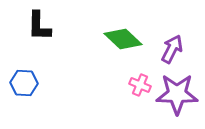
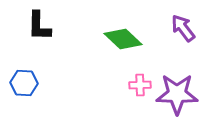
purple arrow: moved 11 px right, 21 px up; rotated 64 degrees counterclockwise
pink cross: rotated 25 degrees counterclockwise
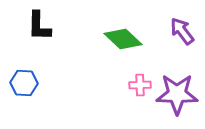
purple arrow: moved 1 px left, 3 px down
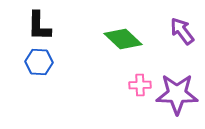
blue hexagon: moved 15 px right, 21 px up
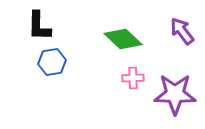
blue hexagon: moved 13 px right; rotated 12 degrees counterclockwise
pink cross: moved 7 px left, 7 px up
purple star: moved 2 px left
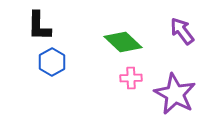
green diamond: moved 3 px down
blue hexagon: rotated 20 degrees counterclockwise
pink cross: moved 2 px left
purple star: rotated 27 degrees clockwise
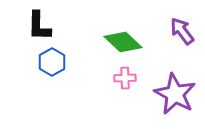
pink cross: moved 6 px left
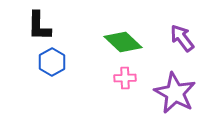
purple arrow: moved 7 px down
purple star: moved 1 px up
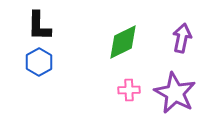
purple arrow: rotated 48 degrees clockwise
green diamond: rotated 69 degrees counterclockwise
blue hexagon: moved 13 px left
pink cross: moved 4 px right, 12 px down
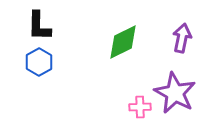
pink cross: moved 11 px right, 17 px down
